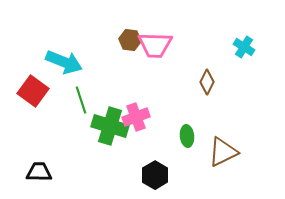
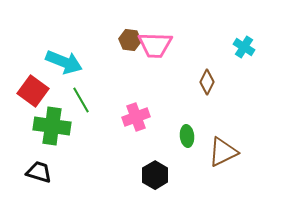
green line: rotated 12 degrees counterclockwise
green cross: moved 58 px left; rotated 9 degrees counterclockwise
black trapezoid: rotated 16 degrees clockwise
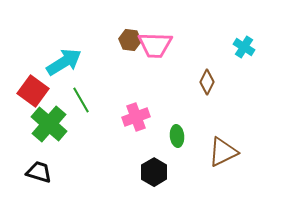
cyan arrow: rotated 54 degrees counterclockwise
green cross: moved 3 px left, 2 px up; rotated 33 degrees clockwise
green ellipse: moved 10 px left
black hexagon: moved 1 px left, 3 px up
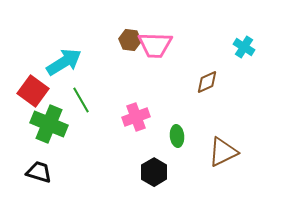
brown diamond: rotated 40 degrees clockwise
green cross: rotated 18 degrees counterclockwise
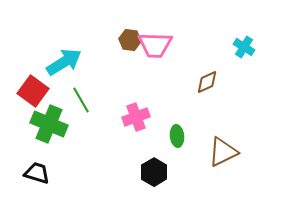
black trapezoid: moved 2 px left, 1 px down
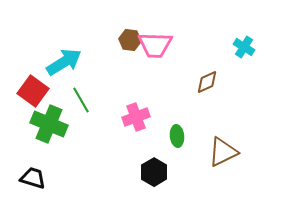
black trapezoid: moved 4 px left, 5 px down
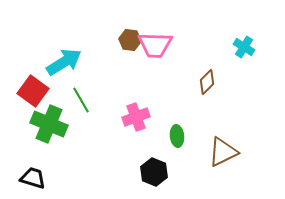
brown diamond: rotated 20 degrees counterclockwise
black hexagon: rotated 8 degrees counterclockwise
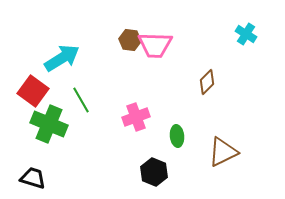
cyan cross: moved 2 px right, 13 px up
cyan arrow: moved 2 px left, 4 px up
